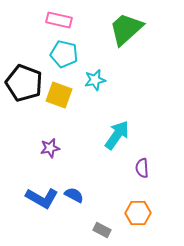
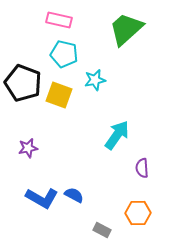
black pentagon: moved 1 px left
purple star: moved 22 px left
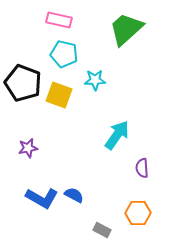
cyan star: rotated 10 degrees clockwise
